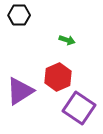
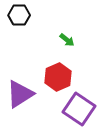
green arrow: rotated 21 degrees clockwise
purple triangle: moved 3 px down
purple square: moved 1 px down
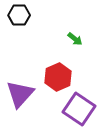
green arrow: moved 8 px right, 1 px up
purple triangle: rotated 16 degrees counterclockwise
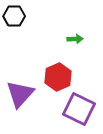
black hexagon: moved 5 px left, 1 px down
green arrow: rotated 42 degrees counterclockwise
purple square: rotated 8 degrees counterclockwise
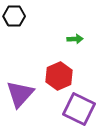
red hexagon: moved 1 px right, 1 px up
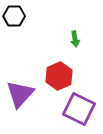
green arrow: rotated 84 degrees clockwise
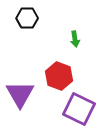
black hexagon: moved 13 px right, 2 px down
red hexagon: rotated 16 degrees counterclockwise
purple triangle: rotated 12 degrees counterclockwise
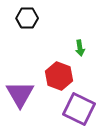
green arrow: moved 5 px right, 9 px down
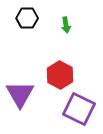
green arrow: moved 14 px left, 23 px up
red hexagon: moved 1 px right, 1 px up; rotated 8 degrees clockwise
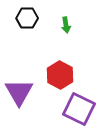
purple triangle: moved 1 px left, 2 px up
